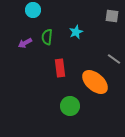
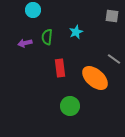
purple arrow: rotated 16 degrees clockwise
orange ellipse: moved 4 px up
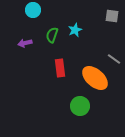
cyan star: moved 1 px left, 2 px up
green semicircle: moved 5 px right, 2 px up; rotated 14 degrees clockwise
green circle: moved 10 px right
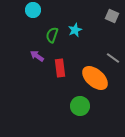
gray square: rotated 16 degrees clockwise
purple arrow: moved 12 px right, 13 px down; rotated 48 degrees clockwise
gray line: moved 1 px left, 1 px up
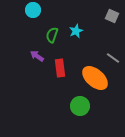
cyan star: moved 1 px right, 1 px down
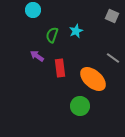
orange ellipse: moved 2 px left, 1 px down
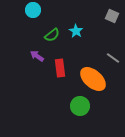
cyan star: rotated 16 degrees counterclockwise
green semicircle: rotated 147 degrees counterclockwise
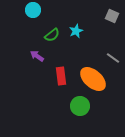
cyan star: rotated 16 degrees clockwise
red rectangle: moved 1 px right, 8 px down
